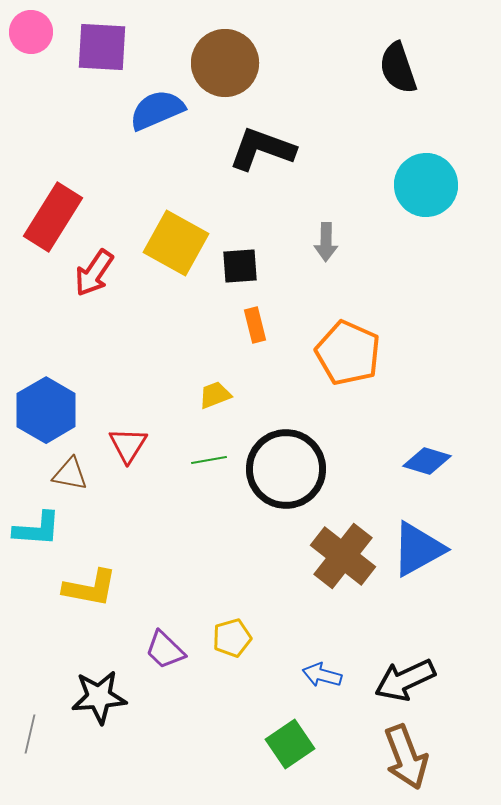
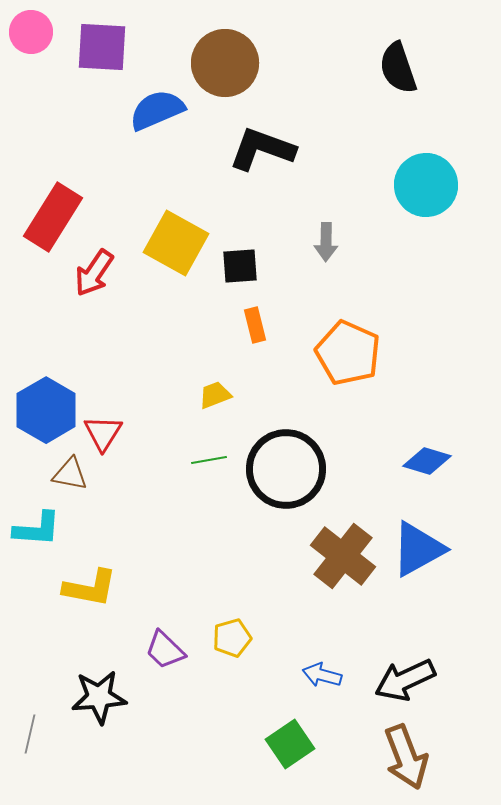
red triangle: moved 25 px left, 12 px up
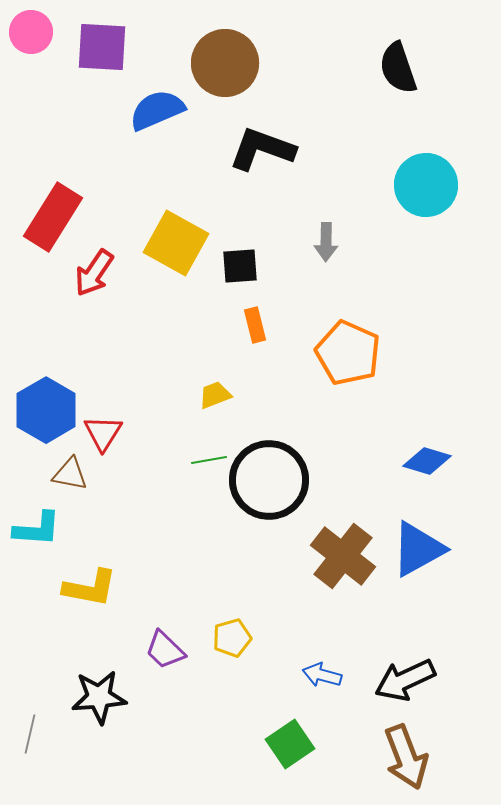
black circle: moved 17 px left, 11 px down
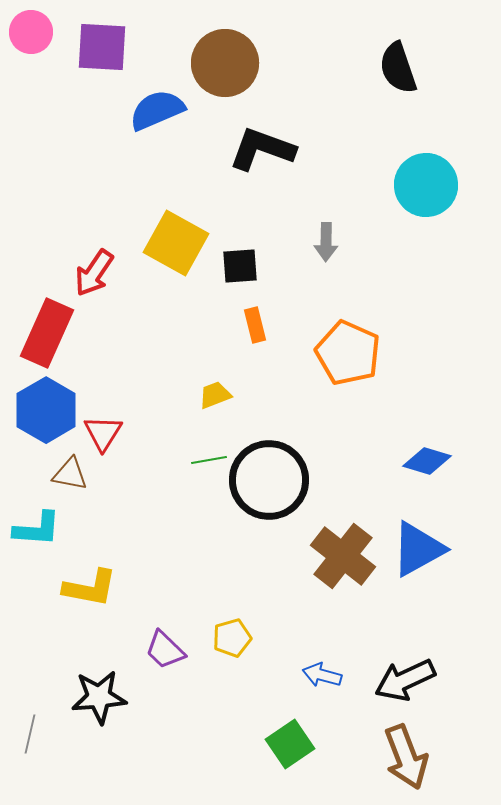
red rectangle: moved 6 px left, 116 px down; rotated 8 degrees counterclockwise
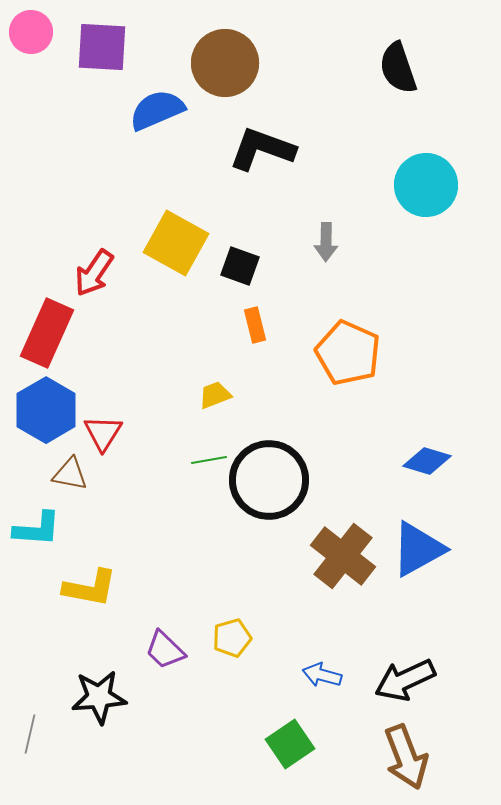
black square: rotated 24 degrees clockwise
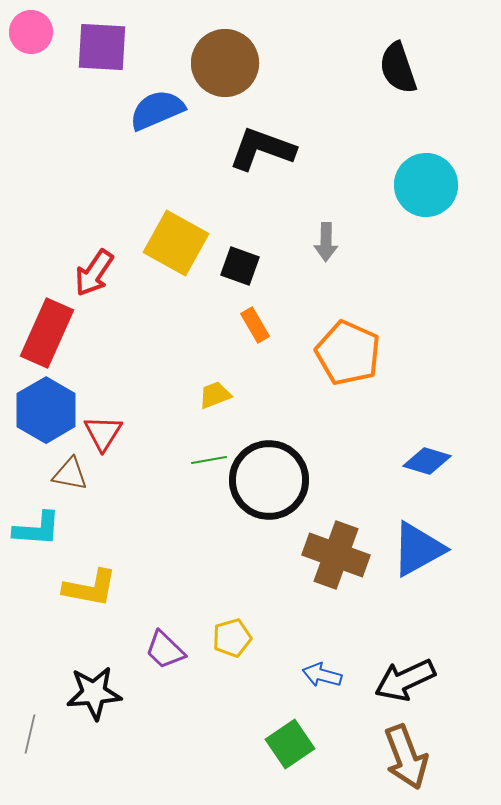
orange rectangle: rotated 16 degrees counterclockwise
brown cross: moved 7 px left, 1 px up; rotated 18 degrees counterclockwise
black star: moved 5 px left, 4 px up
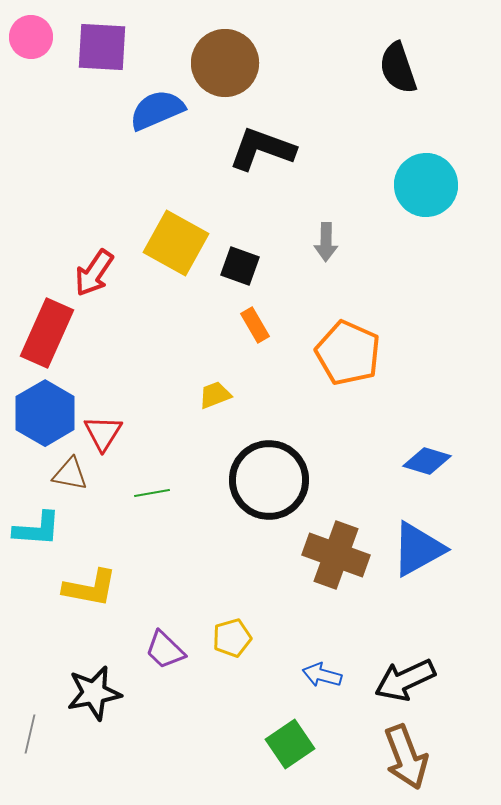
pink circle: moved 5 px down
blue hexagon: moved 1 px left, 3 px down
green line: moved 57 px left, 33 px down
black star: rotated 6 degrees counterclockwise
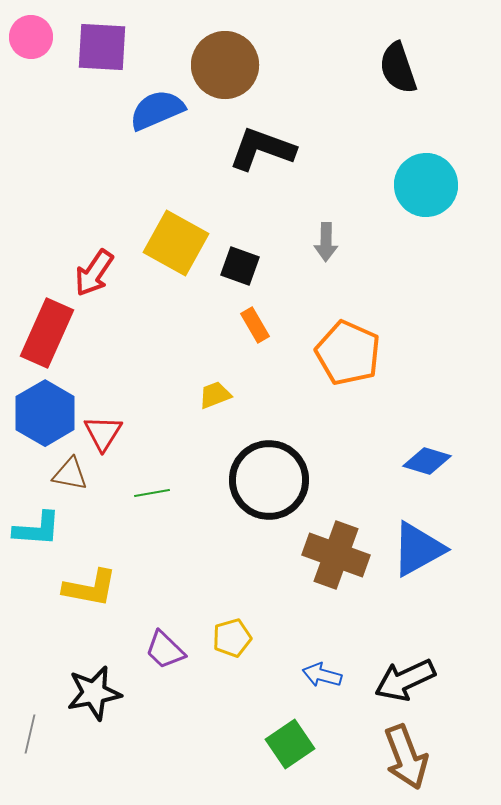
brown circle: moved 2 px down
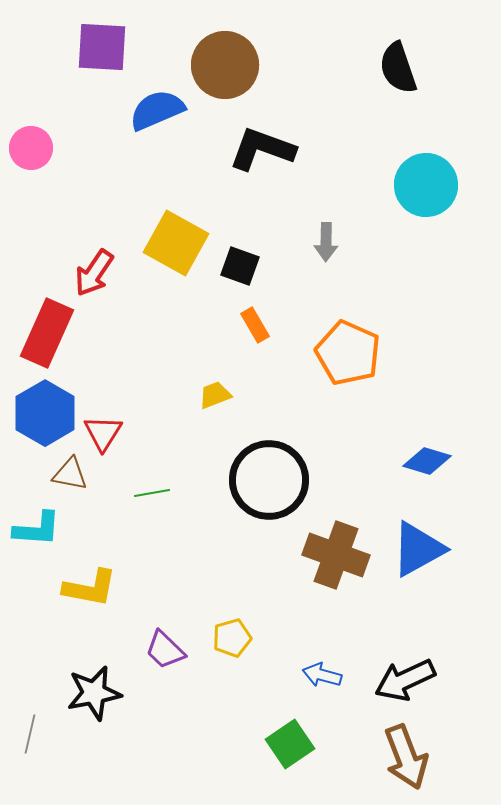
pink circle: moved 111 px down
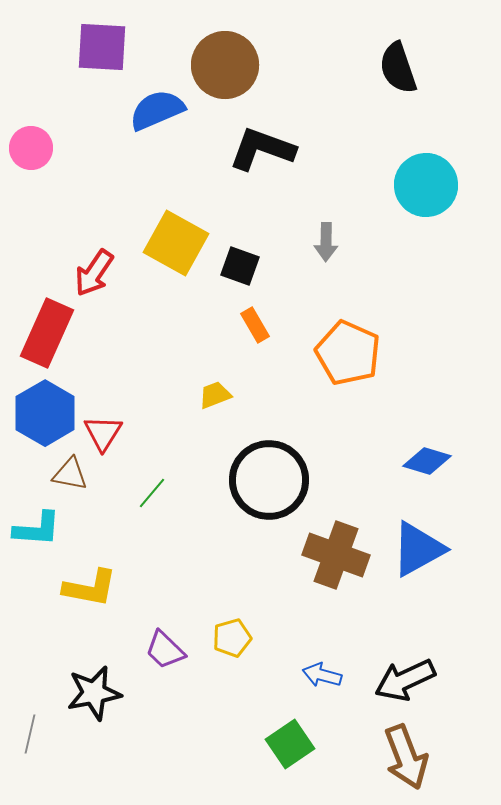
green line: rotated 40 degrees counterclockwise
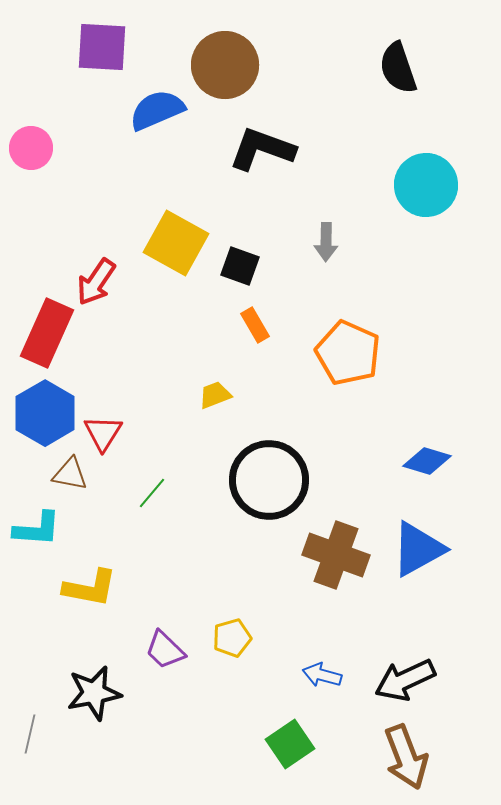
red arrow: moved 2 px right, 9 px down
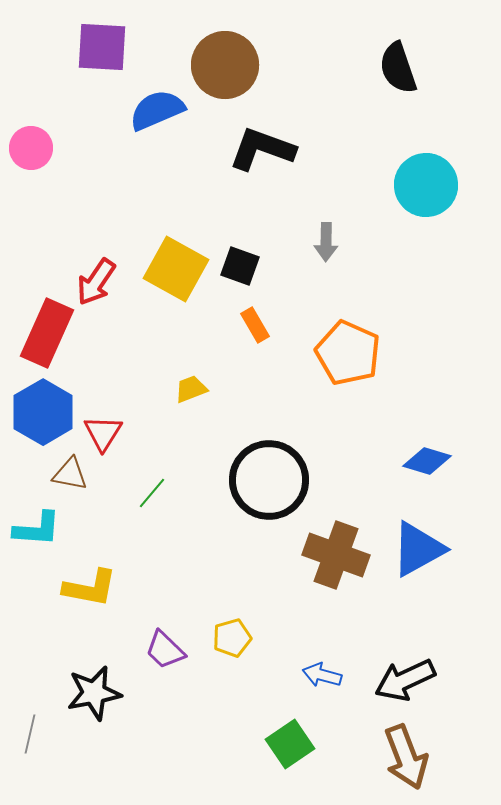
yellow square: moved 26 px down
yellow trapezoid: moved 24 px left, 6 px up
blue hexagon: moved 2 px left, 1 px up
